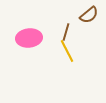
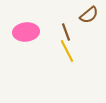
brown line: rotated 36 degrees counterclockwise
pink ellipse: moved 3 px left, 6 px up
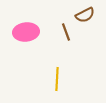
brown semicircle: moved 4 px left; rotated 12 degrees clockwise
yellow line: moved 10 px left, 28 px down; rotated 30 degrees clockwise
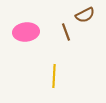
yellow line: moved 3 px left, 3 px up
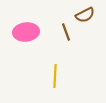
yellow line: moved 1 px right
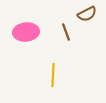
brown semicircle: moved 2 px right, 1 px up
yellow line: moved 2 px left, 1 px up
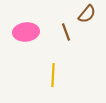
brown semicircle: rotated 24 degrees counterclockwise
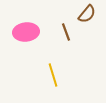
yellow line: rotated 20 degrees counterclockwise
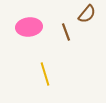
pink ellipse: moved 3 px right, 5 px up
yellow line: moved 8 px left, 1 px up
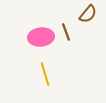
brown semicircle: moved 1 px right
pink ellipse: moved 12 px right, 10 px down
